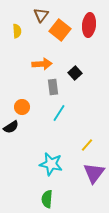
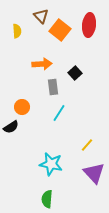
brown triangle: moved 1 px down; rotated 21 degrees counterclockwise
purple triangle: rotated 20 degrees counterclockwise
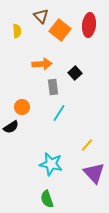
green semicircle: rotated 24 degrees counterclockwise
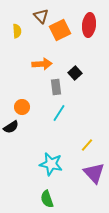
orange square: rotated 25 degrees clockwise
gray rectangle: moved 3 px right
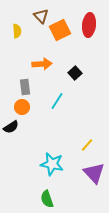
gray rectangle: moved 31 px left
cyan line: moved 2 px left, 12 px up
cyan star: moved 1 px right
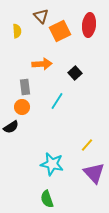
orange square: moved 1 px down
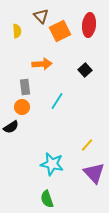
black square: moved 10 px right, 3 px up
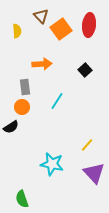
orange square: moved 1 px right, 2 px up; rotated 10 degrees counterclockwise
green semicircle: moved 25 px left
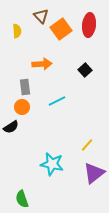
cyan line: rotated 30 degrees clockwise
purple triangle: rotated 35 degrees clockwise
